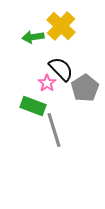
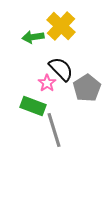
gray pentagon: moved 2 px right
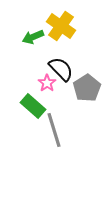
yellow cross: rotated 8 degrees counterclockwise
green arrow: rotated 15 degrees counterclockwise
green rectangle: rotated 20 degrees clockwise
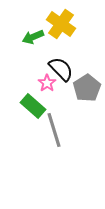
yellow cross: moved 2 px up
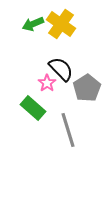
green arrow: moved 13 px up
green rectangle: moved 2 px down
gray line: moved 14 px right
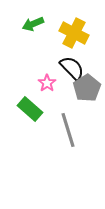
yellow cross: moved 13 px right, 9 px down; rotated 8 degrees counterclockwise
black semicircle: moved 11 px right, 1 px up
green rectangle: moved 3 px left, 1 px down
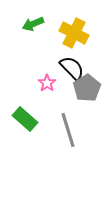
green rectangle: moved 5 px left, 10 px down
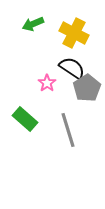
black semicircle: rotated 12 degrees counterclockwise
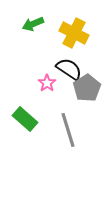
black semicircle: moved 3 px left, 1 px down
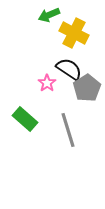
green arrow: moved 16 px right, 9 px up
